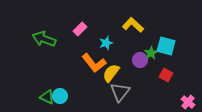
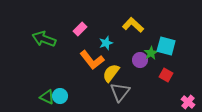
orange L-shape: moved 2 px left, 3 px up
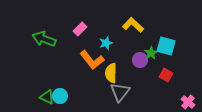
yellow semicircle: rotated 36 degrees counterclockwise
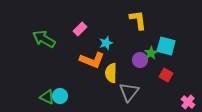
yellow L-shape: moved 5 px right, 5 px up; rotated 40 degrees clockwise
green arrow: rotated 10 degrees clockwise
orange L-shape: rotated 30 degrees counterclockwise
gray triangle: moved 9 px right
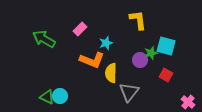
green star: rotated 16 degrees clockwise
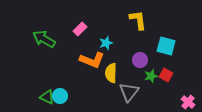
green star: moved 23 px down
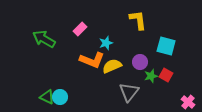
purple circle: moved 2 px down
yellow semicircle: moved 1 px right, 7 px up; rotated 66 degrees clockwise
cyan circle: moved 1 px down
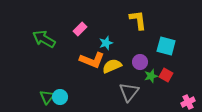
green triangle: rotated 42 degrees clockwise
pink cross: rotated 24 degrees clockwise
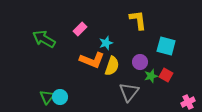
yellow semicircle: rotated 132 degrees clockwise
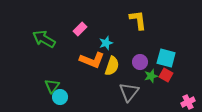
cyan square: moved 12 px down
green triangle: moved 5 px right, 11 px up
